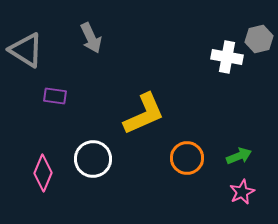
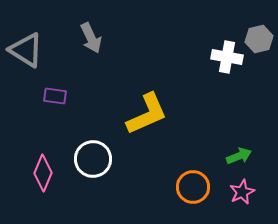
yellow L-shape: moved 3 px right
orange circle: moved 6 px right, 29 px down
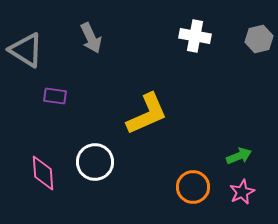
white cross: moved 32 px left, 21 px up
white circle: moved 2 px right, 3 px down
pink diamond: rotated 27 degrees counterclockwise
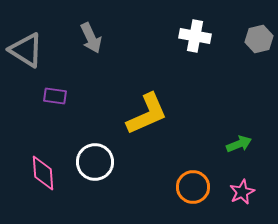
green arrow: moved 12 px up
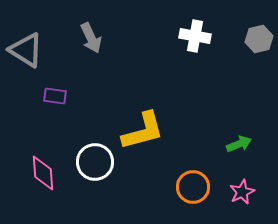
yellow L-shape: moved 4 px left, 17 px down; rotated 9 degrees clockwise
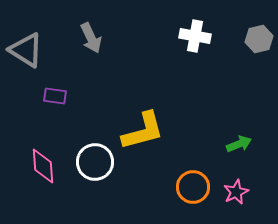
pink diamond: moved 7 px up
pink star: moved 6 px left
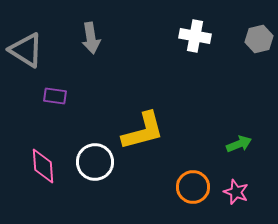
gray arrow: rotated 16 degrees clockwise
pink star: rotated 25 degrees counterclockwise
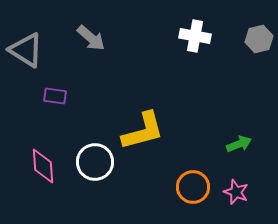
gray arrow: rotated 40 degrees counterclockwise
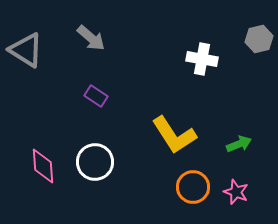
white cross: moved 7 px right, 23 px down
purple rectangle: moved 41 px right; rotated 25 degrees clockwise
yellow L-shape: moved 31 px right, 4 px down; rotated 72 degrees clockwise
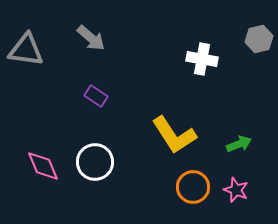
gray triangle: rotated 24 degrees counterclockwise
pink diamond: rotated 18 degrees counterclockwise
pink star: moved 2 px up
